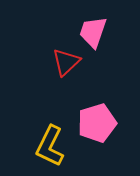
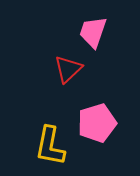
red triangle: moved 2 px right, 7 px down
yellow L-shape: rotated 15 degrees counterclockwise
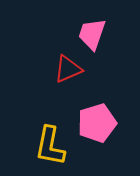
pink trapezoid: moved 1 px left, 2 px down
red triangle: rotated 20 degrees clockwise
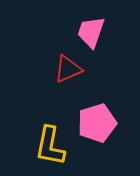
pink trapezoid: moved 1 px left, 2 px up
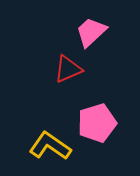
pink trapezoid: rotated 28 degrees clockwise
yellow L-shape: rotated 114 degrees clockwise
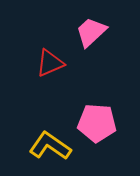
red triangle: moved 18 px left, 6 px up
pink pentagon: rotated 21 degrees clockwise
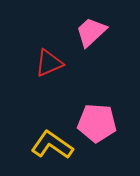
red triangle: moved 1 px left
yellow L-shape: moved 2 px right, 1 px up
